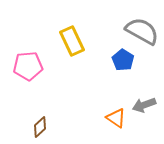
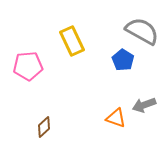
orange triangle: rotated 15 degrees counterclockwise
brown diamond: moved 4 px right
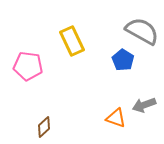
pink pentagon: rotated 12 degrees clockwise
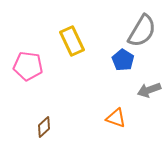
gray semicircle: rotated 92 degrees clockwise
gray arrow: moved 5 px right, 15 px up
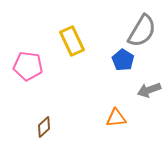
orange triangle: rotated 25 degrees counterclockwise
